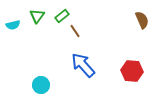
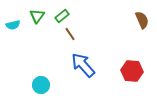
brown line: moved 5 px left, 3 px down
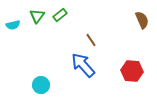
green rectangle: moved 2 px left, 1 px up
brown line: moved 21 px right, 6 px down
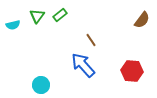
brown semicircle: rotated 60 degrees clockwise
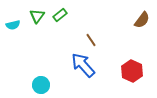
red hexagon: rotated 20 degrees clockwise
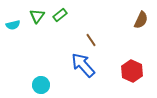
brown semicircle: moved 1 px left; rotated 12 degrees counterclockwise
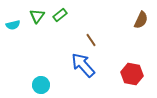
red hexagon: moved 3 px down; rotated 15 degrees counterclockwise
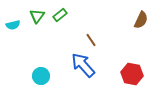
cyan circle: moved 9 px up
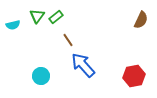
green rectangle: moved 4 px left, 2 px down
brown line: moved 23 px left
red hexagon: moved 2 px right, 2 px down; rotated 20 degrees counterclockwise
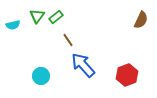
red hexagon: moved 7 px left, 1 px up; rotated 10 degrees counterclockwise
